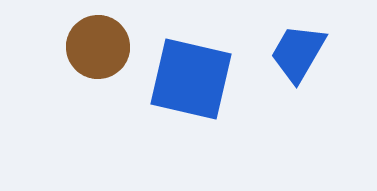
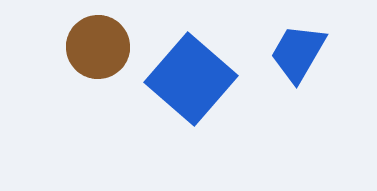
blue square: rotated 28 degrees clockwise
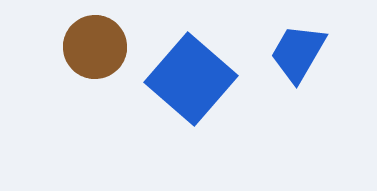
brown circle: moved 3 px left
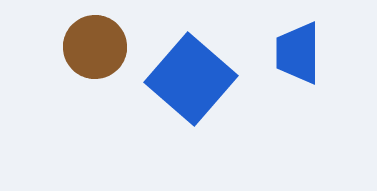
blue trapezoid: rotated 30 degrees counterclockwise
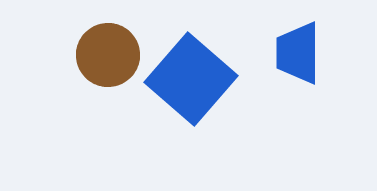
brown circle: moved 13 px right, 8 px down
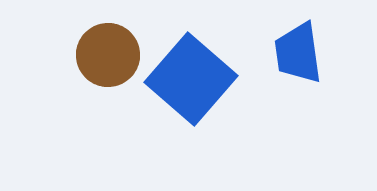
blue trapezoid: rotated 8 degrees counterclockwise
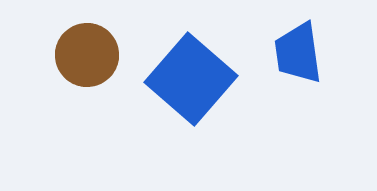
brown circle: moved 21 px left
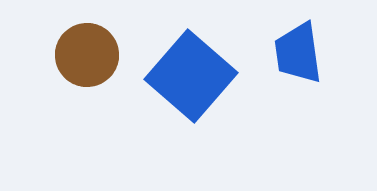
blue square: moved 3 px up
